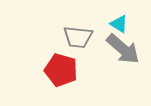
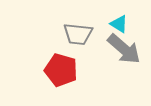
gray trapezoid: moved 3 px up
gray arrow: moved 1 px right
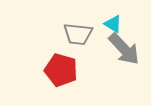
cyan triangle: moved 6 px left
gray arrow: rotated 6 degrees clockwise
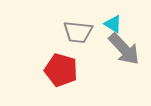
gray trapezoid: moved 2 px up
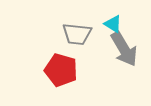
gray trapezoid: moved 1 px left, 2 px down
gray arrow: rotated 12 degrees clockwise
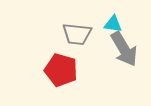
cyan triangle: rotated 24 degrees counterclockwise
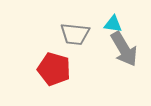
gray trapezoid: moved 2 px left
red pentagon: moved 7 px left, 1 px up
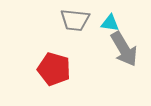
cyan triangle: moved 3 px left, 1 px up
gray trapezoid: moved 14 px up
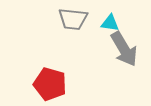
gray trapezoid: moved 2 px left, 1 px up
red pentagon: moved 4 px left, 15 px down
